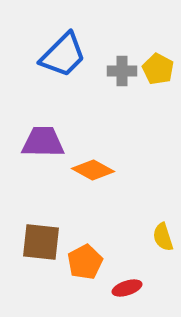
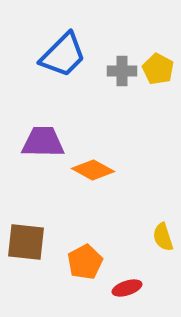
brown square: moved 15 px left
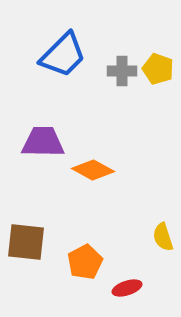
yellow pentagon: rotated 8 degrees counterclockwise
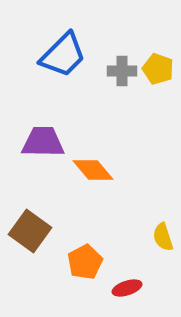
orange diamond: rotated 21 degrees clockwise
brown square: moved 4 px right, 11 px up; rotated 30 degrees clockwise
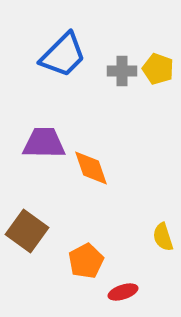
purple trapezoid: moved 1 px right, 1 px down
orange diamond: moved 2 px left, 2 px up; rotated 21 degrees clockwise
brown square: moved 3 px left
orange pentagon: moved 1 px right, 1 px up
red ellipse: moved 4 px left, 4 px down
